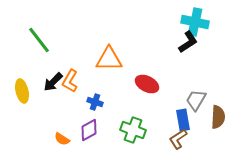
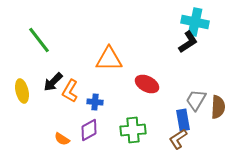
orange L-shape: moved 10 px down
blue cross: rotated 14 degrees counterclockwise
brown semicircle: moved 10 px up
green cross: rotated 25 degrees counterclockwise
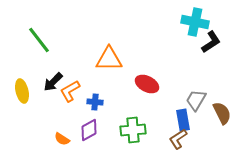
black L-shape: moved 23 px right
orange L-shape: rotated 30 degrees clockwise
brown semicircle: moved 4 px right, 6 px down; rotated 30 degrees counterclockwise
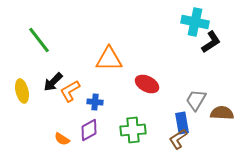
brown semicircle: rotated 60 degrees counterclockwise
blue rectangle: moved 1 px left, 3 px down
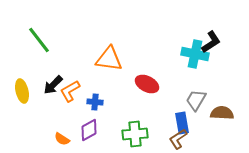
cyan cross: moved 32 px down
orange triangle: rotated 8 degrees clockwise
black arrow: moved 3 px down
green cross: moved 2 px right, 4 px down
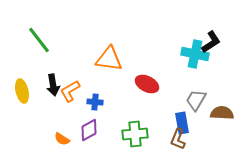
black arrow: rotated 55 degrees counterclockwise
brown L-shape: rotated 35 degrees counterclockwise
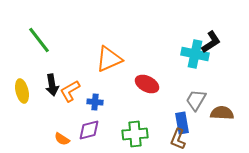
orange triangle: rotated 32 degrees counterclockwise
black arrow: moved 1 px left
purple diamond: rotated 15 degrees clockwise
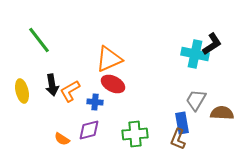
black L-shape: moved 1 px right, 2 px down
red ellipse: moved 34 px left
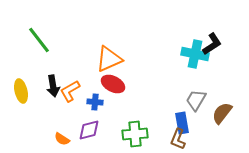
black arrow: moved 1 px right, 1 px down
yellow ellipse: moved 1 px left
brown semicircle: rotated 55 degrees counterclockwise
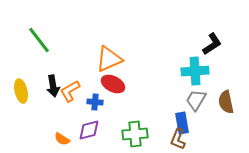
cyan cross: moved 17 px down; rotated 16 degrees counterclockwise
brown semicircle: moved 4 px right, 11 px up; rotated 50 degrees counterclockwise
